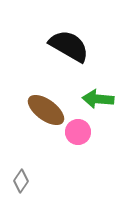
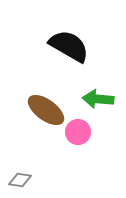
gray diamond: moved 1 px left, 1 px up; rotated 65 degrees clockwise
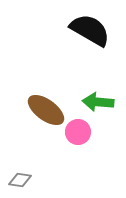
black semicircle: moved 21 px right, 16 px up
green arrow: moved 3 px down
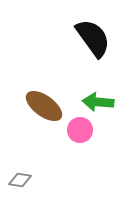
black semicircle: moved 3 px right, 8 px down; rotated 24 degrees clockwise
brown ellipse: moved 2 px left, 4 px up
pink circle: moved 2 px right, 2 px up
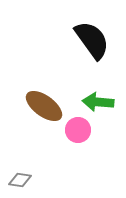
black semicircle: moved 1 px left, 2 px down
pink circle: moved 2 px left
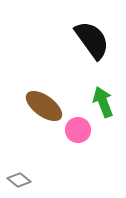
green arrow: moved 5 px right; rotated 64 degrees clockwise
gray diamond: moved 1 px left; rotated 30 degrees clockwise
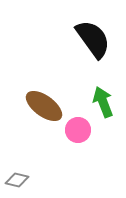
black semicircle: moved 1 px right, 1 px up
gray diamond: moved 2 px left; rotated 25 degrees counterclockwise
